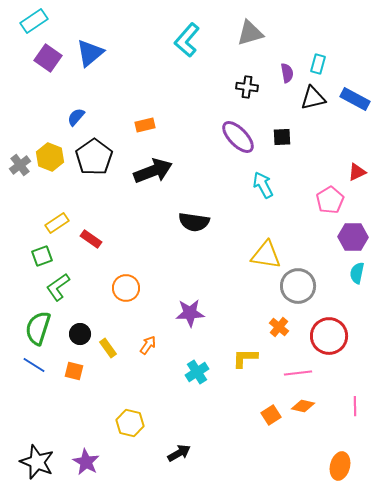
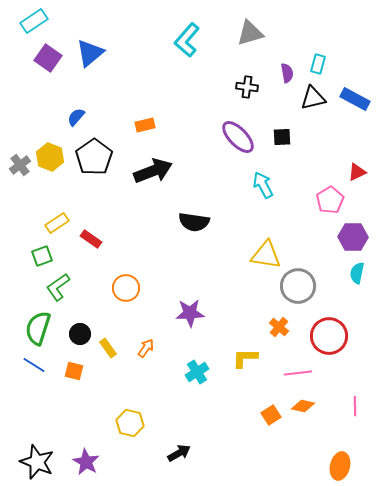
orange arrow at (148, 345): moved 2 px left, 3 px down
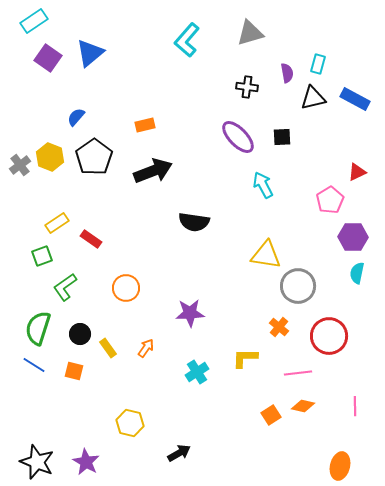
green L-shape at (58, 287): moved 7 px right
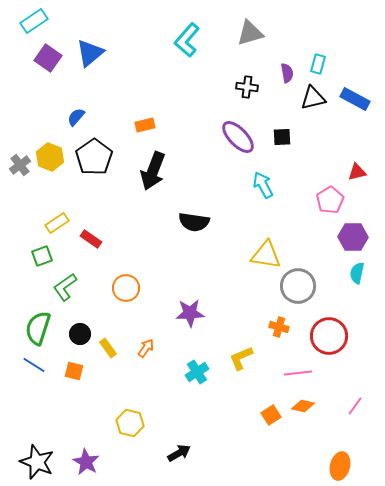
black arrow at (153, 171): rotated 132 degrees clockwise
red triangle at (357, 172): rotated 12 degrees clockwise
orange cross at (279, 327): rotated 24 degrees counterclockwise
yellow L-shape at (245, 358): moved 4 px left; rotated 24 degrees counterclockwise
pink line at (355, 406): rotated 36 degrees clockwise
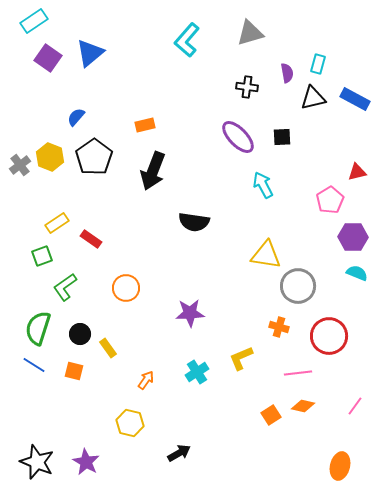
cyan semicircle at (357, 273): rotated 100 degrees clockwise
orange arrow at (146, 348): moved 32 px down
